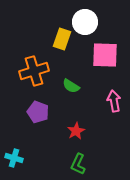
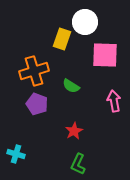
purple pentagon: moved 1 px left, 8 px up
red star: moved 2 px left
cyan cross: moved 2 px right, 4 px up
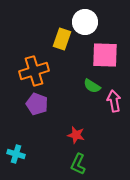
green semicircle: moved 21 px right
red star: moved 2 px right, 4 px down; rotated 30 degrees counterclockwise
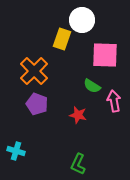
white circle: moved 3 px left, 2 px up
orange cross: rotated 28 degrees counterclockwise
red star: moved 2 px right, 20 px up
cyan cross: moved 3 px up
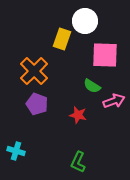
white circle: moved 3 px right, 1 px down
pink arrow: rotated 80 degrees clockwise
green L-shape: moved 2 px up
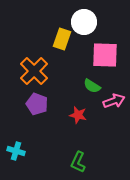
white circle: moved 1 px left, 1 px down
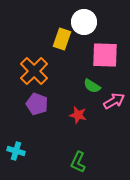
pink arrow: rotated 10 degrees counterclockwise
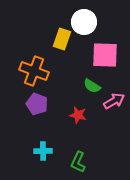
orange cross: rotated 24 degrees counterclockwise
cyan cross: moved 27 px right; rotated 18 degrees counterclockwise
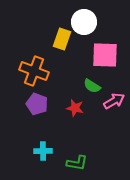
red star: moved 3 px left, 7 px up
green L-shape: moved 1 px left, 1 px down; rotated 105 degrees counterclockwise
